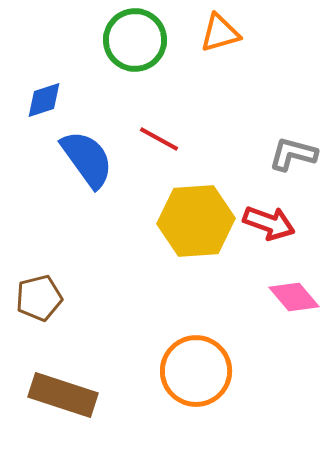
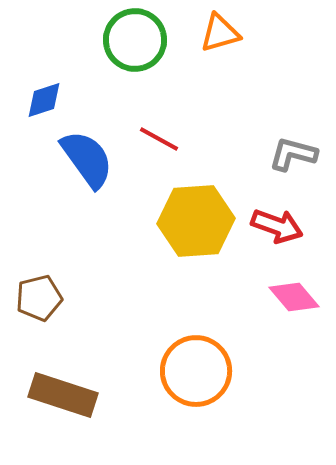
red arrow: moved 8 px right, 3 px down
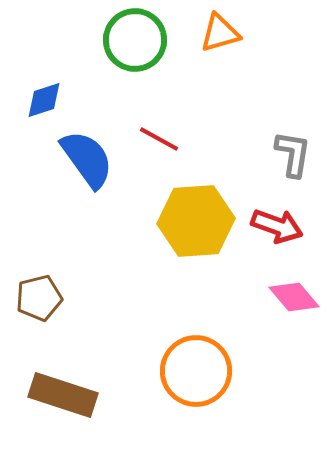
gray L-shape: rotated 84 degrees clockwise
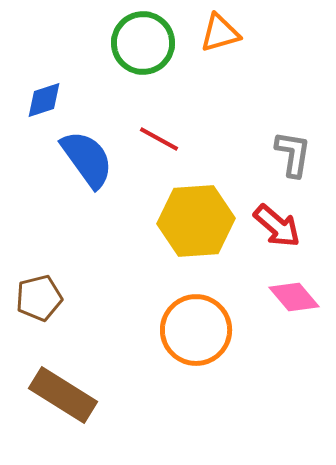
green circle: moved 8 px right, 3 px down
red arrow: rotated 21 degrees clockwise
orange circle: moved 41 px up
brown rectangle: rotated 14 degrees clockwise
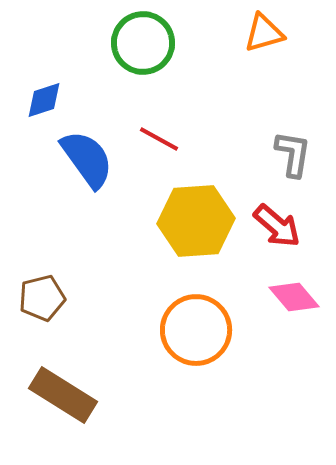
orange triangle: moved 44 px right
brown pentagon: moved 3 px right
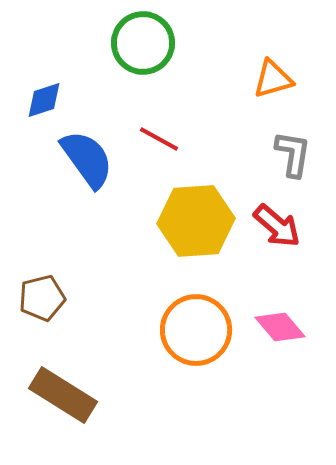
orange triangle: moved 9 px right, 46 px down
pink diamond: moved 14 px left, 30 px down
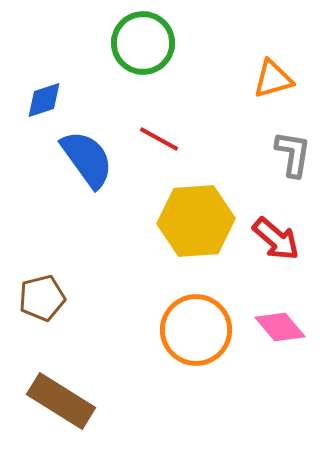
red arrow: moved 1 px left, 13 px down
brown rectangle: moved 2 px left, 6 px down
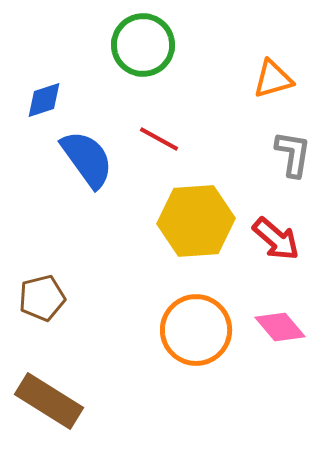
green circle: moved 2 px down
brown rectangle: moved 12 px left
